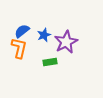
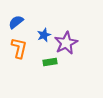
blue semicircle: moved 6 px left, 9 px up
purple star: moved 1 px down
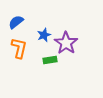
purple star: rotated 10 degrees counterclockwise
green rectangle: moved 2 px up
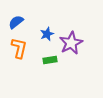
blue star: moved 3 px right, 1 px up
purple star: moved 5 px right; rotated 10 degrees clockwise
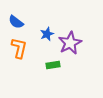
blue semicircle: rotated 105 degrees counterclockwise
purple star: moved 1 px left
green rectangle: moved 3 px right, 5 px down
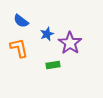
blue semicircle: moved 5 px right, 1 px up
purple star: rotated 10 degrees counterclockwise
orange L-shape: rotated 25 degrees counterclockwise
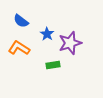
blue star: rotated 16 degrees counterclockwise
purple star: rotated 20 degrees clockwise
orange L-shape: rotated 45 degrees counterclockwise
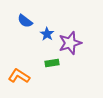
blue semicircle: moved 4 px right
orange L-shape: moved 28 px down
green rectangle: moved 1 px left, 2 px up
